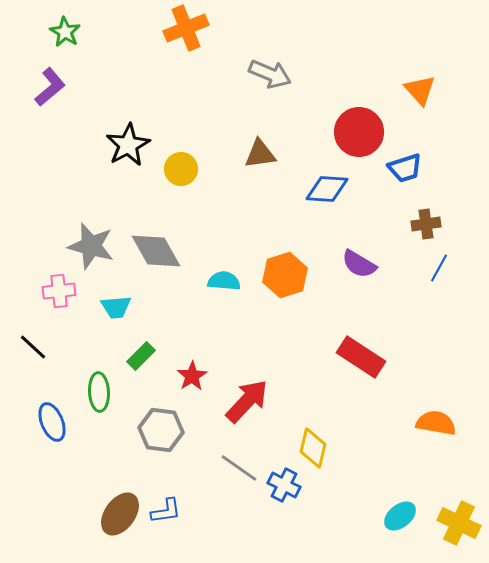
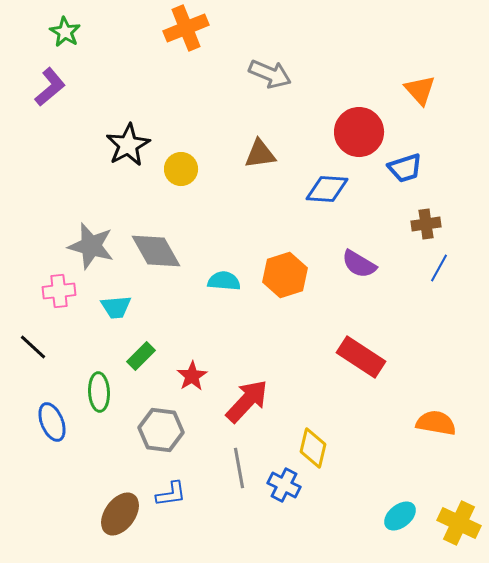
gray line: rotated 45 degrees clockwise
blue L-shape: moved 5 px right, 17 px up
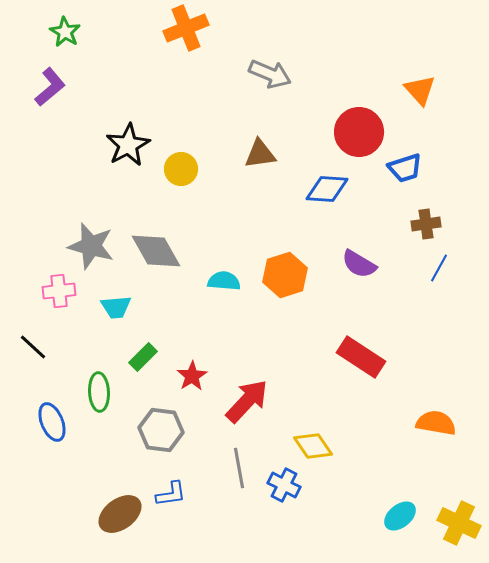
green rectangle: moved 2 px right, 1 px down
yellow diamond: moved 2 px up; rotated 48 degrees counterclockwise
brown ellipse: rotated 18 degrees clockwise
